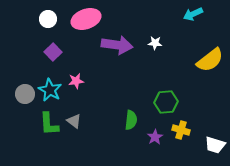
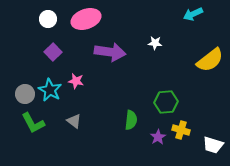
purple arrow: moved 7 px left, 7 px down
pink star: rotated 21 degrees clockwise
green L-shape: moved 16 px left, 1 px up; rotated 25 degrees counterclockwise
purple star: moved 3 px right
white trapezoid: moved 2 px left
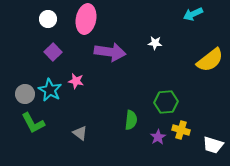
pink ellipse: rotated 60 degrees counterclockwise
gray triangle: moved 6 px right, 12 px down
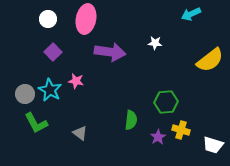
cyan arrow: moved 2 px left
green L-shape: moved 3 px right
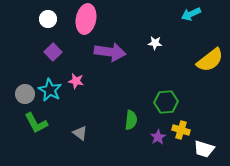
white trapezoid: moved 9 px left, 4 px down
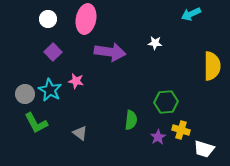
yellow semicircle: moved 2 px right, 6 px down; rotated 52 degrees counterclockwise
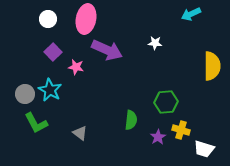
purple arrow: moved 3 px left, 2 px up; rotated 16 degrees clockwise
pink star: moved 14 px up
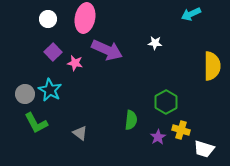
pink ellipse: moved 1 px left, 1 px up
pink star: moved 1 px left, 4 px up
green hexagon: rotated 25 degrees counterclockwise
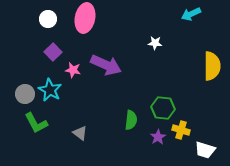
purple arrow: moved 1 px left, 15 px down
pink star: moved 2 px left, 7 px down
green hexagon: moved 3 px left, 6 px down; rotated 25 degrees counterclockwise
white trapezoid: moved 1 px right, 1 px down
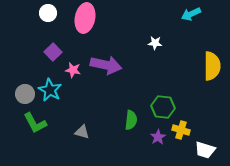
white circle: moved 6 px up
purple arrow: rotated 12 degrees counterclockwise
green hexagon: moved 1 px up
green L-shape: moved 1 px left
gray triangle: moved 2 px right, 1 px up; rotated 21 degrees counterclockwise
